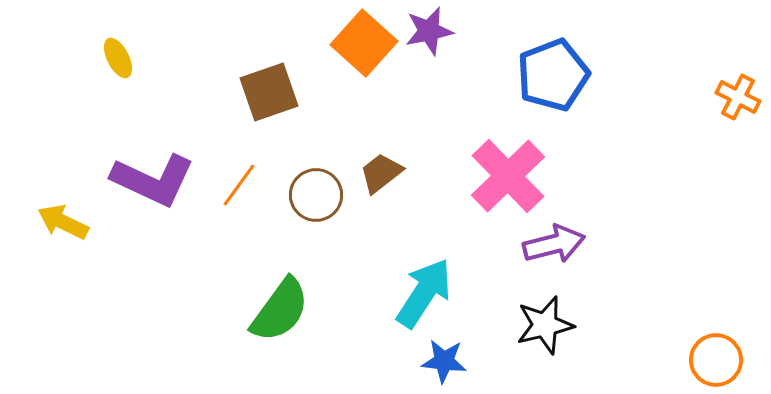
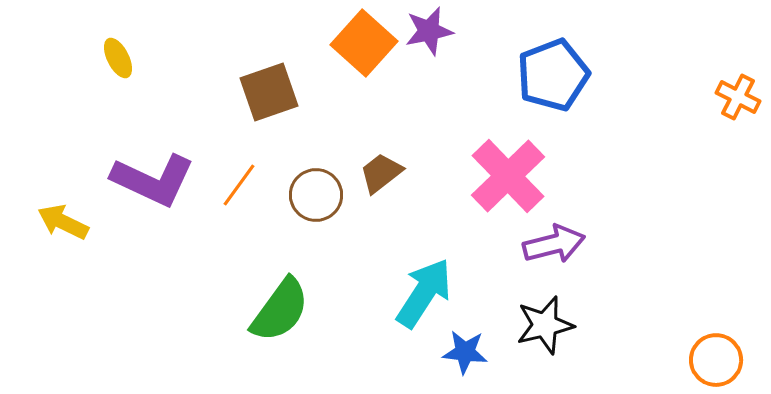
blue star: moved 21 px right, 9 px up
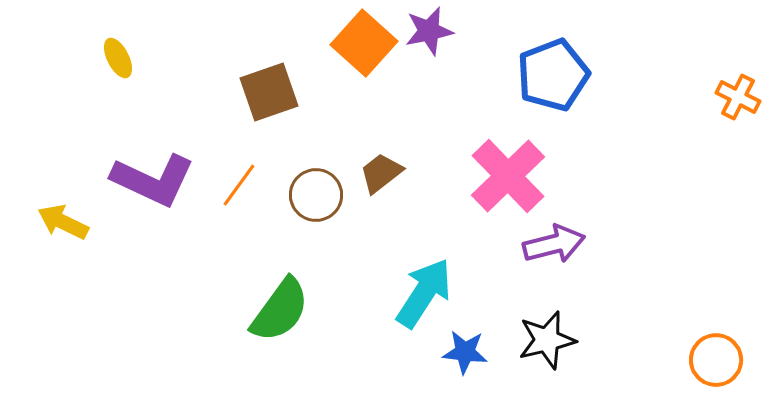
black star: moved 2 px right, 15 px down
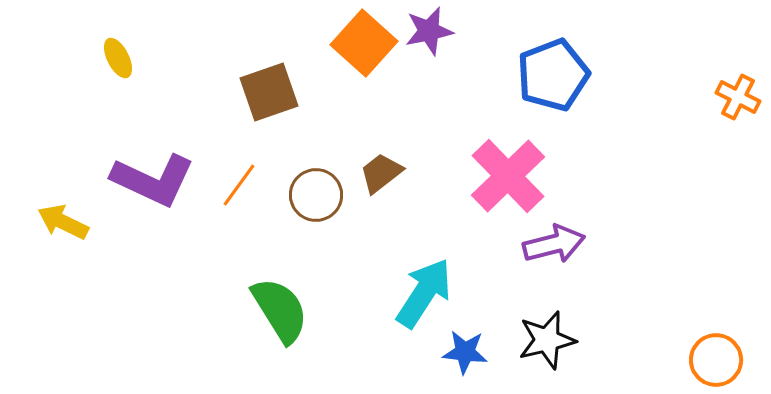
green semicircle: rotated 68 degrees counterclockwise
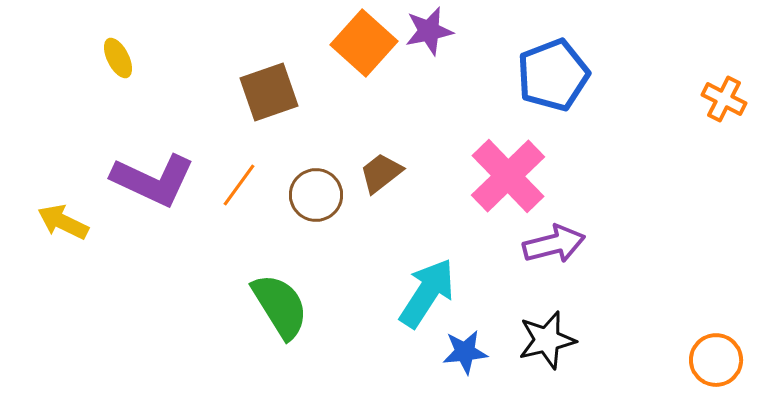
orange cross: moved 14 px left, 2 px down
cyan arrow: moved 3 px right
green semicircle: moved 4 px up
blue star: rotated 12 degrees counterclockwise
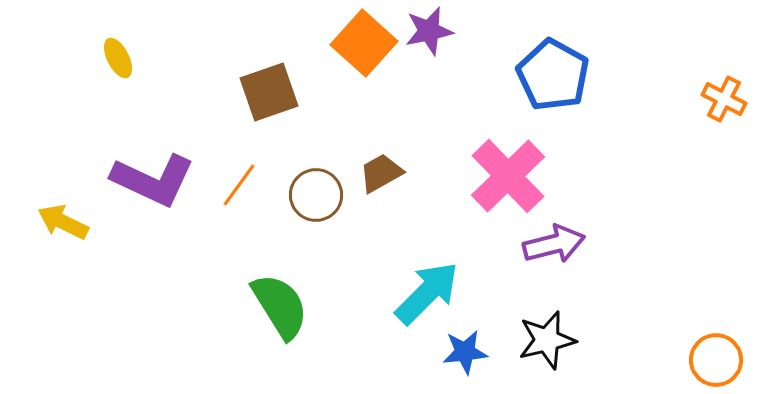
blue pentagon: rotated 22 degrees counterclockwise
brown trapezoid: rotated 9 degrees clockwise
cyan arrow: rotated 12 degrees clockwise
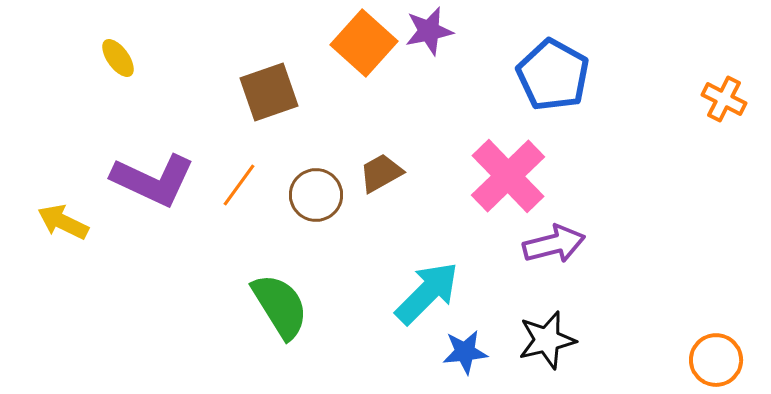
yellow ellipse: rotated 9 degrees counterclockwise
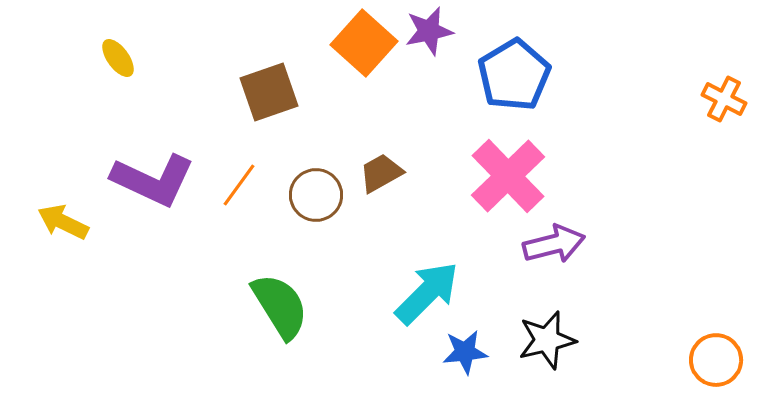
blue pentagon: moved 39 px left; rotated 12 degrees clockwise
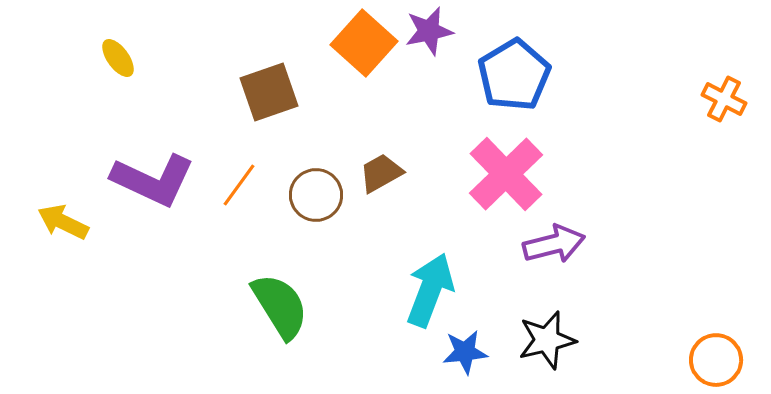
pink cross: moved 2 px left, 2 px up
cyan arrow: moved 3 px right, 3 px up; rotated 24 degrees counterclockwise
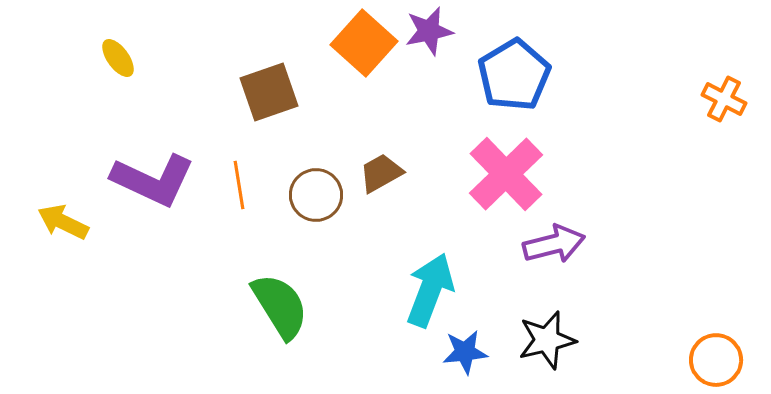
orange line: rotated 45 degrees counterclockwise
